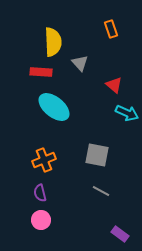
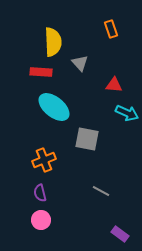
red triangle: rotated 36 degrees counterclockwise
gray square: moved 10 px left, 16 px up
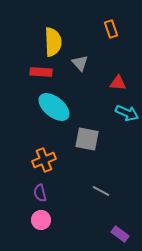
red triangle: moved 4 px right, 2 px up
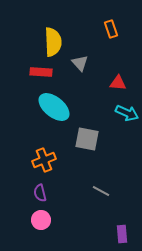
purple rectangle: moved 2 px right; rotated 48 degrees clockwise
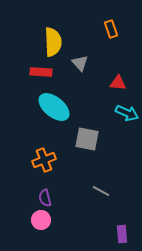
purple semicircle: moved 5 px right, 5 px down
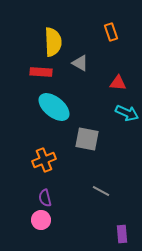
orange rectangle: moved 3 px down
gray triangle: rotated 18 degrees counterclockwise
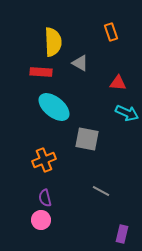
purple rectangle: rotated 18 degrees clockwise
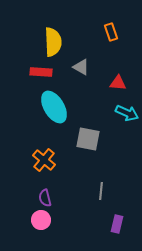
gray triangle: moved 1 px right, 4 px down
cyan ellipse: rotated 20 degrees clockwise
gray square: moved 1 px right
orange cross: rotated 30 degrees counterclockwise
gray line: rotated 66 degrees clockwise
purple rectangle: moved 5 px left, 10 px up
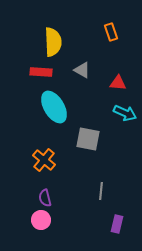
gray triangle: moved 1 px right, 3 px down
cyan arrow: moved 2 px left
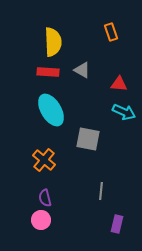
red rectangle: moved 7 px right
red triangle: moved 1 px right, 1 px down
cyan ellipse: moved 3 px left, 3 px down
cyan arrow: moved 1 px left, 1 px up
